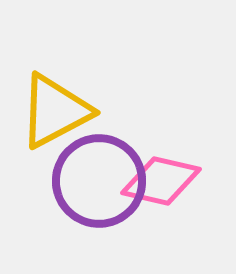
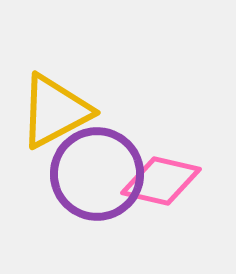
purple circle: moved 2 px left, 7 px up
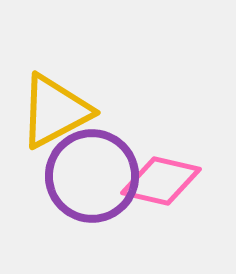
purple circle: moved 5 px left, 2 px down
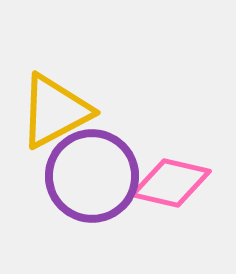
pink diamond: moved 10 px right, 2 px down
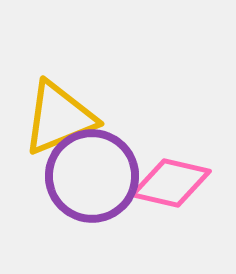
yellow triangle: moved 4 px right, 7 px down; rotated 6 degrees clockwise
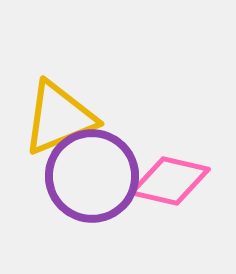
pink diamond: moved 1 px left, 2 px up
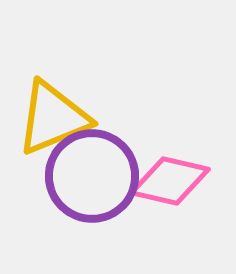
yellow triangle: moved 6 px left
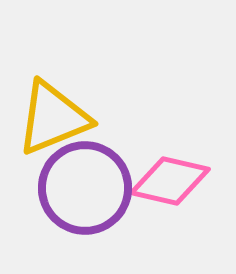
purple circle: moved 7 px left, 12 px down
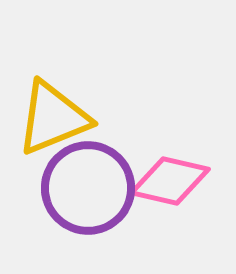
purple circle: moved 3 px right
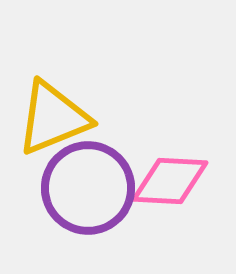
pink diamond: rotated 10 degrees counterclockwise
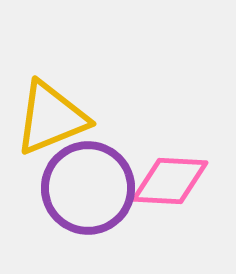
yellow triangle: moved 2 px left
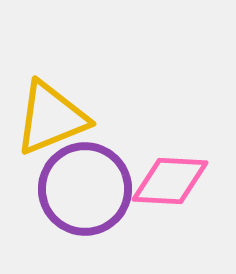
purple circle: moved 3 px left, 1 px down
